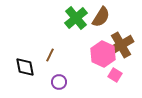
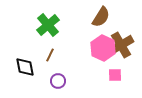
green cross: moved 28 px left, 7 px down
pink hexagon: moved 6 px up
pink square: rotated 32 degrees counterclockwise
purple circle: moved 1 px left, 1 px up
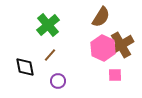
brown line: rotated 16 degrees clockwise
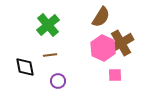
brown cross: moved 2 px up
brown line: rotated 40 degrees clockwise
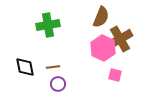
brown semicircle: rotated 10 degrees counterclockwise
green cross: rotated 30 degrees clockwise
brown cross: moved 1 px left, 4 px up
brown line: moved 3 px right, 12 px down
pink square: rotated 16 degrees clockwise
purple circle: moved 3 px down
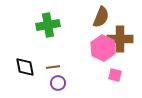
brown cross: rotated 30 degrees clockwise
purple circle: moved 1 px up
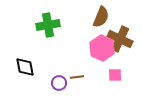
brown cross: rotated 25 degrees clockwise
pink hexagon: moved 1 px left
brown line: moved 24 px right, 10 px down
pink square: rotated 16 degrees counterclockwise
purple circle: moved 1 px right
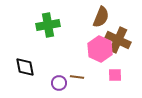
brown cross: moved 2 px left, 1 px down
pink hexagon: moved 2 px left, 1 px down
brown line: rotated 16 degrees clockwise
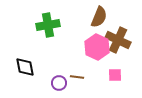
brown semicircle: moved 2 px left
pink hexagon: moved 3 px left, 2 px up
